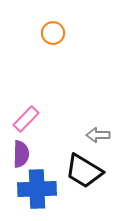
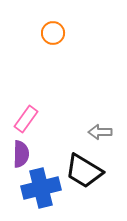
pink rectangle: rotated 8 degrees counterclockwise
gray arrow: moved 2 px right, 3 px up
blue cross: moved 4 px right, 1 px up; rotated 12 degrees counterclockwise
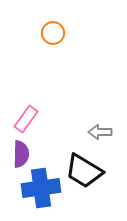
blue cross: rotated 6 degrees clockwise
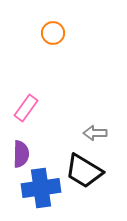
pink rectangle: moved 11 px up
gray arrow: moved 5 px left, 1 px down
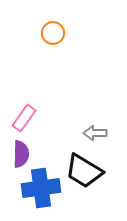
pink rectangle: moved 2 px left, 10 px down
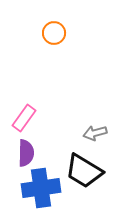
orange circle: moved 1 px right
gray arrow: rotated 15 degrees counterclockwise
purple semicircle: moved 5 px right, 1 px up
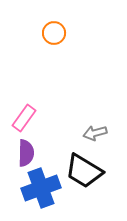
blue cross: rotated 12 degrees counterclockwise
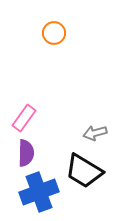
blue cross: moved 2 px left, 4 px down
